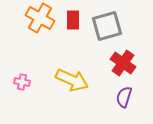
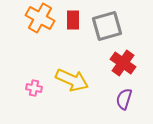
pink cross: moved 12 px right, 6 px down
purple semicircle: moved 2 px down
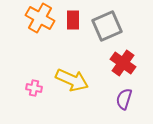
gray square: rotated 8 degrees counterclockwise
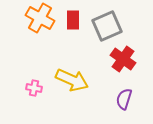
red cross: moved 4 px up
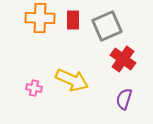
orange cross: rotated 28 degrees counterclockwise
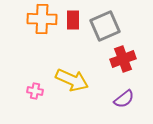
orange cross: moved 2 px right, 1 px down
gray square: moved 2 px left
red cross: rotated 35 degrees clockwise
pink cross: moved 1 px right, 3 px down
purple semicircle: rotated 145 degrees counterclockwise
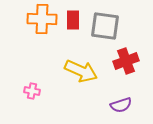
gray square: rotated 32 degrees clockwise
red cross: moved 3 px right, 2 px down
yellow arrow: moved 9 px right, 9 px up
pink cross: moved 3 px left
purple semicircle: moved 3 px left, 6 px down; rotated 20 degrees clockwise
